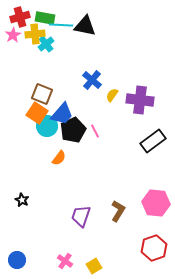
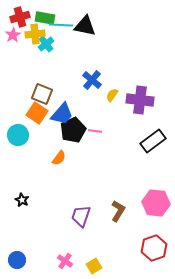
cyan circle: moved 29 px left, 9 px down
pink line: rotated 56 degrees counterclockwise
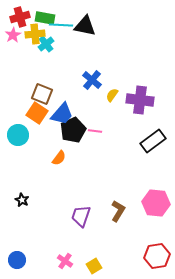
red hexagon: moved 3 px right, 8 px down; rotated 10 degrees clockwise
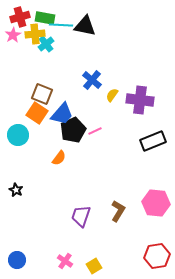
pink line: rotated 32 degrees counterclockwise
black rectangle: rotated 15 degrees clockwise
black star: moved 6 px left, 10 px up
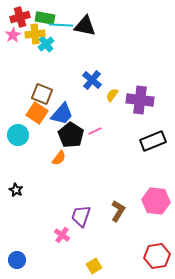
black pentagon: moved 2 px left, 5 px down; rotated 15 degrees counterclockwise
pink hexagon: moved 2 px up
pink cross: moved 3 px left, 26 px up
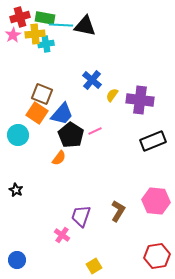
cyan cross: rotated 28 degrees clockwise
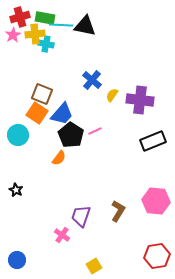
cyan cross: rotated 21 degrees clockwise
